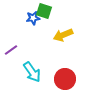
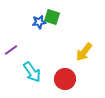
green square: moved 8 px right, 6 px down
blue star: moved 6 px right, 4 px down
yellow arrow: moved 21 px right, 17 px down; rotated 30 degrees counterclockwise
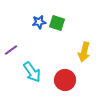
green square: moved 5 px right, 6 px down
yellow arrow: rotated 24 degrees counterclockwise
red circle: moved 1 px down
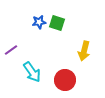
yellow arrow: moved 1 px up
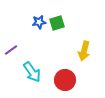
green square: rotated 35 degrees counterclockwise
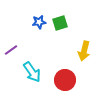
green square: moved 3 px right
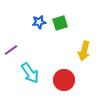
cyan arrow: moved 2 px left, 1 px down
red circle: moved 1 px left
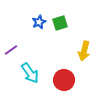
blue star: rotated 16 degrees counterclockwise
